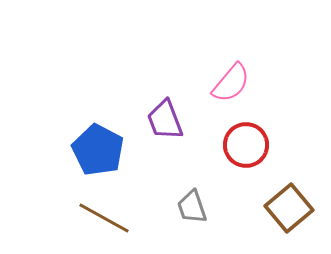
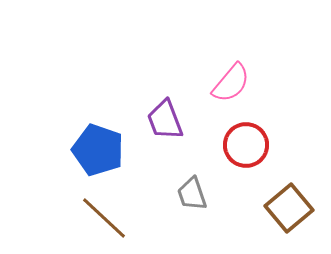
blue pentagon: rotated 9 degrees counterclockwise
gray trapezoid: moved 13 px up
brown line: rotated 14 degrees clockwise
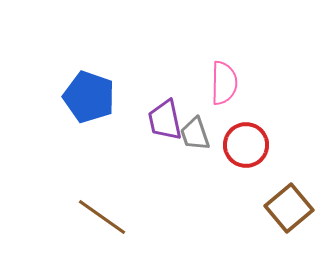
pink semicircle: moved 7 px left; rotated 39 degrees counterclockwise
purple trapezoid: rotated 9 degrees clockwise
blue pentagon: moved 9 px left, 53 px up
gray trapezoid: moved 3 px right, 60 px up
brown line: moved 2 px left, 1 px up; rotated 8 degrees counterclockwise
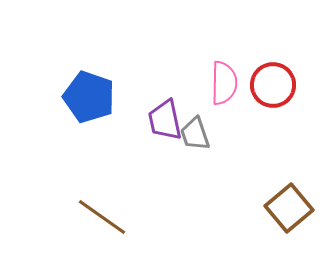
red circle: moved 27 px right, 60 px up
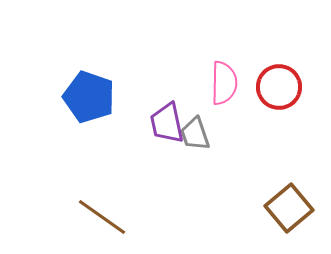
red circle: moved 6 px right, 2 px down
purple trapezoid: moved 2 px right, 3 px down
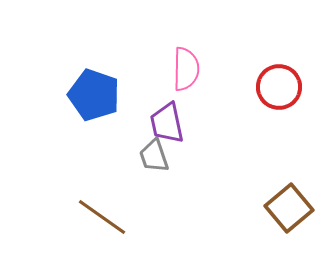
pink semicircle: moved 38 px left, 14 px up
blue pentagon: moved 5 px right, 2 px up
gray trapezoid: moved 41 px left, 22 px down
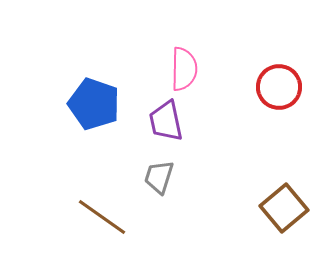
pink semicircle: moved 2 px left
blue pentagon: moved 9 px down
purple trapezoid: moved 1 px left, 2 px up
gray trapezoid: moved 5 px right, 21 px down; rotated 36 degrees clockwise
brown square: moved 5 px left
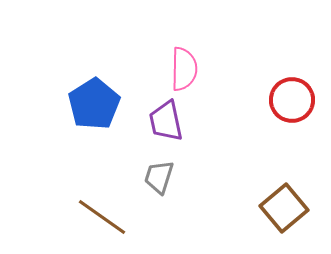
red circle: moved 13 px right, 13 px down
blue pentagon: rotated 21 degrees clockwise
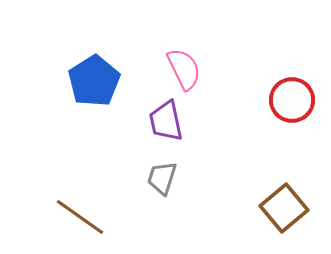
pink semicircle: rotated 27 degrees counterclockwise
blue pentagon: moved 23 px up
gray trapezoid: moved 3 px right, 1 px down
brown line: moved 22 px left
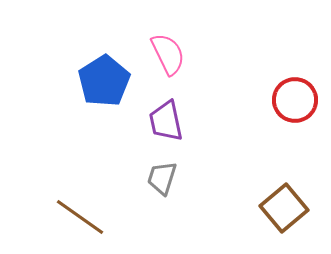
pink semicircle: moved 16 px left, 15 px up
blue pentagon: moved 10 px right
red circle: moved 3 px right
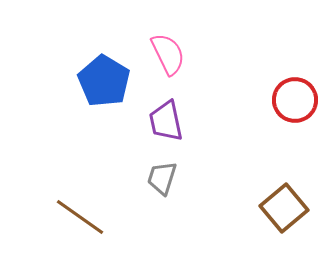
blue pentagon: rotated 9 degrees counterclockwise
